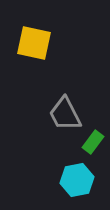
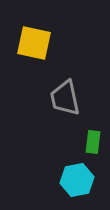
gray trapezoid: moved 16 px up; rotated 15 degrees clockwise
green rectangle: rotated 30 degrees counterclockwise
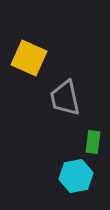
yellow square: moved 5 px left, 15 px down; rotated 12 degrees clockwise
cyan hexagon: moved 1 px left, 4 px up
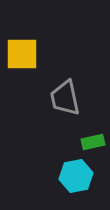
yellow square: moved 7 px left, 4 px up; rotated 24 degrees counterclockwise
green rectangle: rotated 70 degrees clockwise
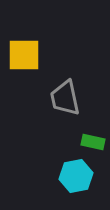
yellow square: moved 2 px right, 1 px down
green rectangle: rotated 25 degrees clockwise
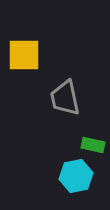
green rectangle: moved 3 px down
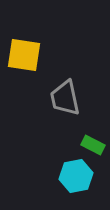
yellow square: rotated 9 degrees clockwise
green rectangle: rotated 15 degrees clockwise
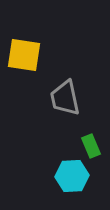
green rectangle: moved 2 px left, 1 px down; rotated 40 degrees clockwise
cyan hexagon: moved 4 px left; rotated 8 degrees clockwise
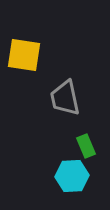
green rectangle: moved 5 px left
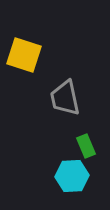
yellow square: rotated 9 degrees clockwise
